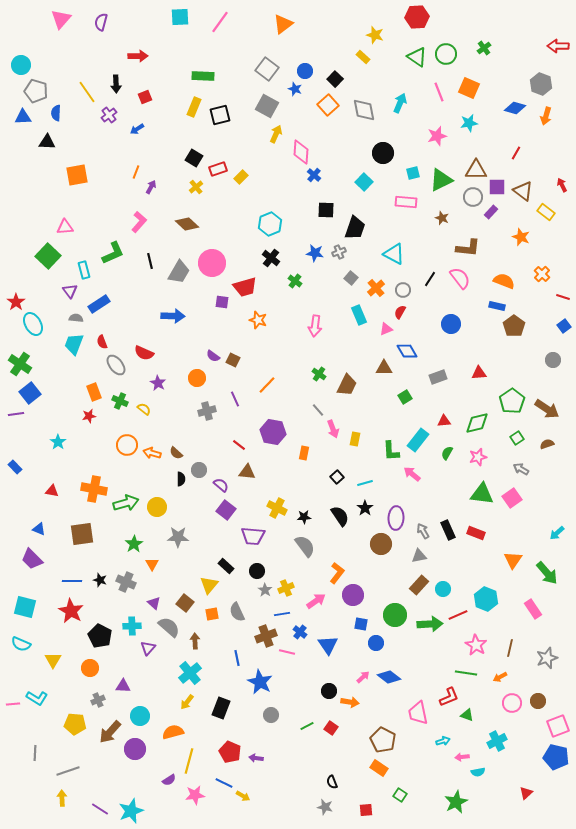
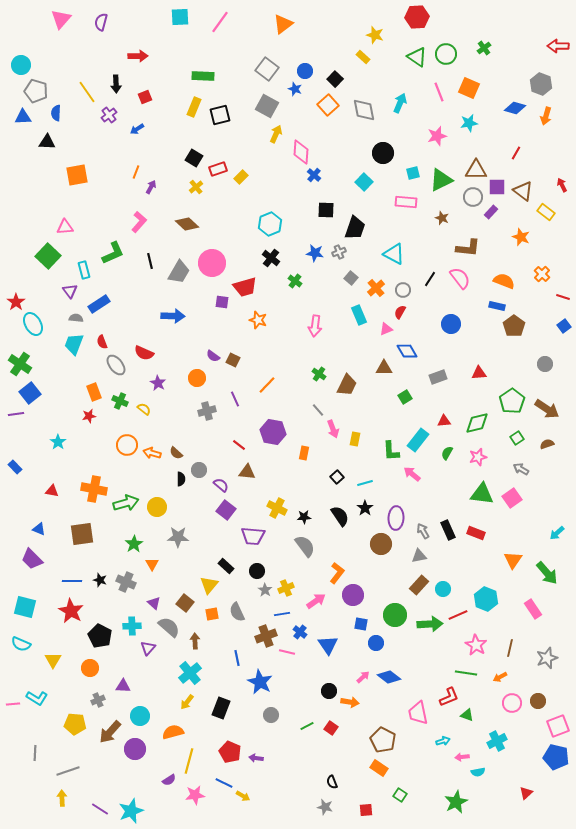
gray circle at (553, 360): moved 8 px left, 4 px down
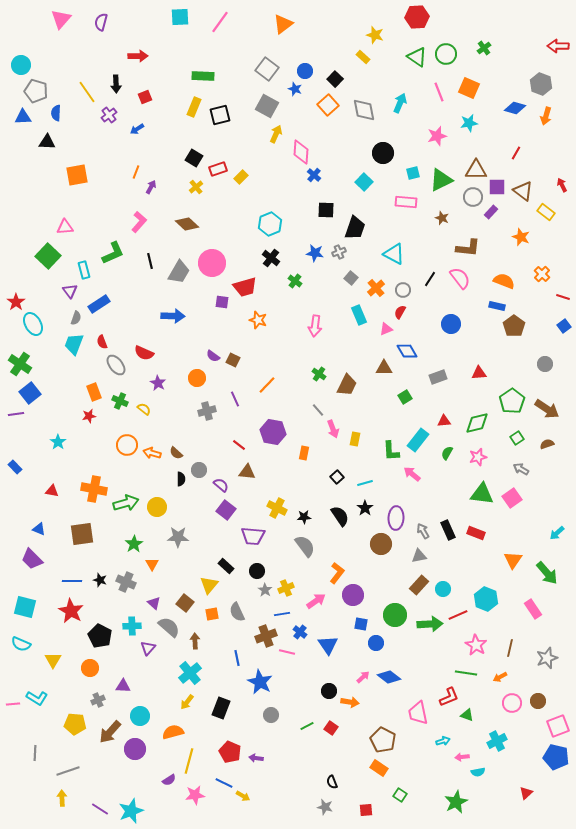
gray semicircle at (76, 318): rotated 104 degrees clockwise
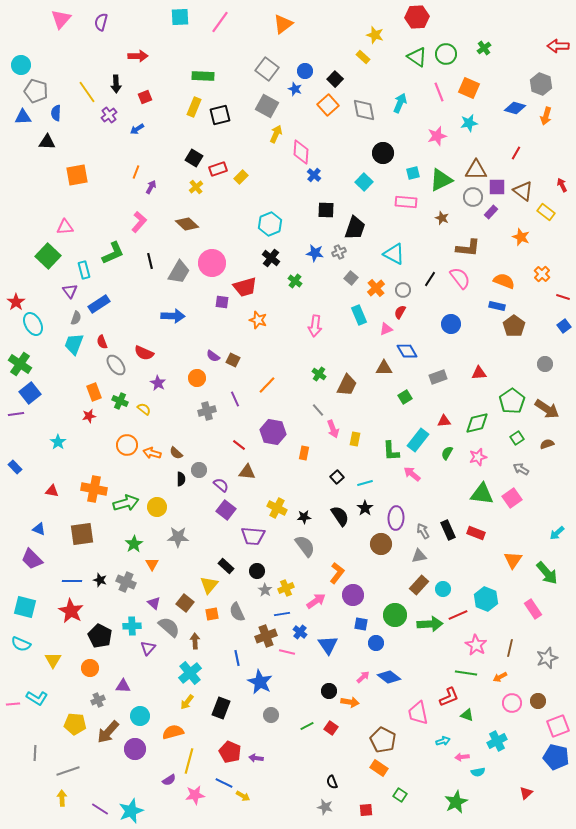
brown arrow at (110, 732): moved 2 px left
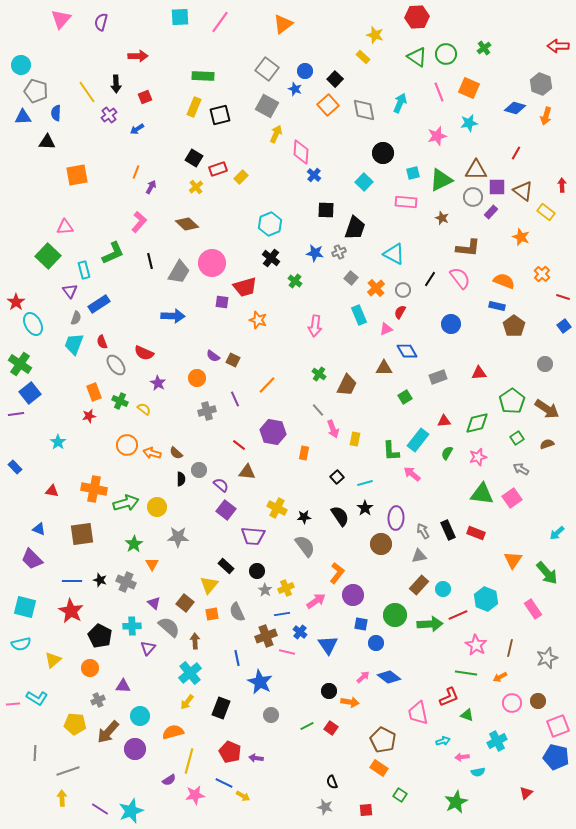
red arrow at (562, 185): rotated 24 degrees clockwise
cyan semicircle at (21, 644): rotated 36 degrees counterclockwise
yellow triangle at (53, 660): rotated 18 degrees clockwise
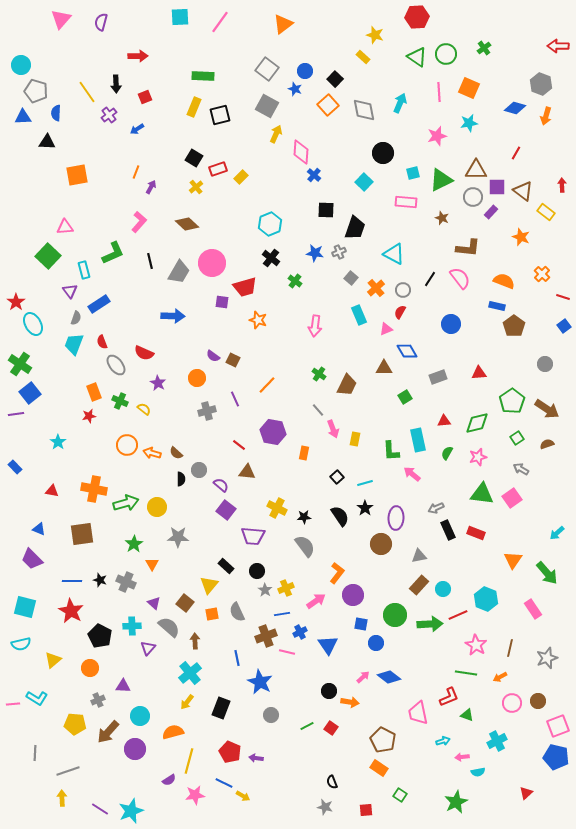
pink line at (439, 92): rotated 18 degrees clockwise
cyan rectangle at (418, 440): rotated 50 degrees counterclockwise
gray arrow at (423, 531): moved 13 px right, 23 px up; rotated 84 degrees counterclockwise
blue cross at (300, 632): rotated 24 degrees clockwise
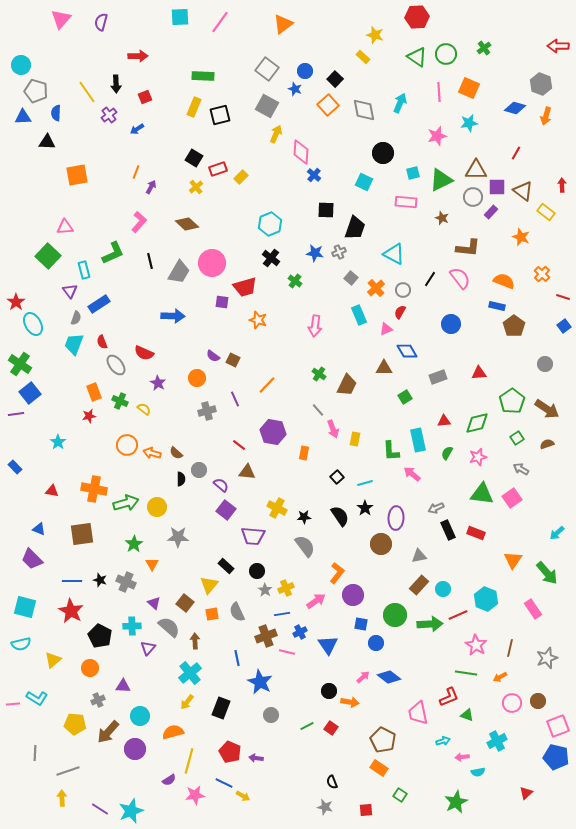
cyan square at (364, 182): rotated 18 degrees counterclockwise
